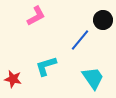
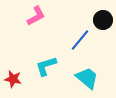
cyan trapezoid: moved 6 px left; rotated 15 degrees counterclockwise
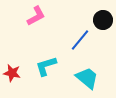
red star: moved 1 px left, 6 px up
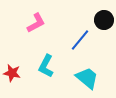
pink L-shape: moved 7 px down
black circle: moved 1 px right
cyan L-shape: rotated 45 degrees counterclockwise
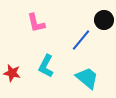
pink L-shape: rotated 105 degrees clockwise
blue line: moved 1 px right
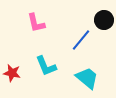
cyan L-shape: rotated 50 degrees counterclockwise
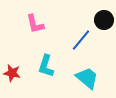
pink L-shape: moved 1 px left, 1 px down
cyan L-shape: rotated 40 degrees clockwise
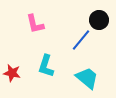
black circle: moved 5 px left
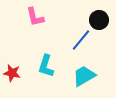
pink L-shape: moved 7 px up
cyan trapezoid: moved 3 px left, 2 px up; rotated 70 degrees counterclockwise
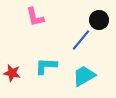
cyan L-shape: rotated 75 degrees clockwise
